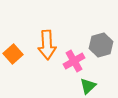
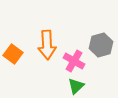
orange square: rotated 12 degrees counterclockwise
pink cross: rotated 30 degrees counterclockwise
green triangle: moved 12 px left
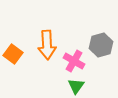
green triangle: rotated 12 degrees counterclockwise
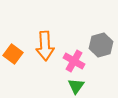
orange arrow: moved 2 px left, 1 px down
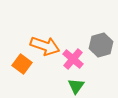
orange arrow: rotated 68 degrees counterclockwise
orange square: moved 9 px right, 10 px down
pink cross: moved 1 px left, 2 px up; rotated 10 degrees clockwise
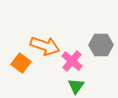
gray hexagon: rotated 15 degrees clockwise
pink cross: moved 1 px left, 2 px down
orange square: moved 1 px left, 1 px up
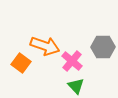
gray hexagon: moved 2 px right, 2 px down
green triangle: rotated 18 degrees counterclockwise
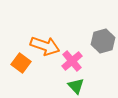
gray hexagon: moved 6 px up; rotated 15 degrees counterclockwise
pink cross: rotated 10 degrees clockwise
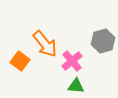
orange arrow: moved 2 px up; rotated 32 degrees clockwise
orange square: moved 1 px left, 2 px up
green triangle: rotated 42 degrees counterclockwise
